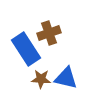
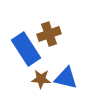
brown cross: moved 1 px down
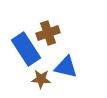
brown cross: moved 1 px left, 1 px up
blue triangle: moved 11 px up
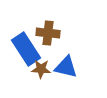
brown cross: rotated 25 degrees clockwise
brown star: moved 10 px up
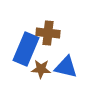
blue rectangle: rotated 56 degrees clockwise
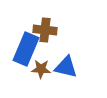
brown cross: moved 3 px left, 3 px up
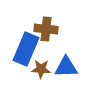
brown cross: moved 1 px right, 1 px up
blue triangle: rotated 15 degrees counterclockwise
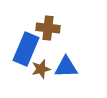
brown cross: moved 2 px right, 1 px up
brown star: rotated 18 degrees counterclockwise
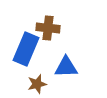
brown star: moved 4 px left, 15 px down
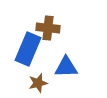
blue rectangle: moved 2 px right
brown star: moved 1 px right, 1 px up
